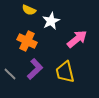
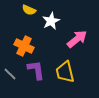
orange cross: moved 3 px left, 5 px down
purple L-shape: moved 1 px right, 1 px down; rotated 55 degrees counterclockwise
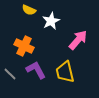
pink arrow: moved 1 px right, 1 px down; rotated 10 degrees counterclockwise
purple L-shape: rotated 20 degrees counterclockwise
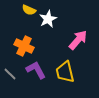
white star: moved 3 px left, 2 px up
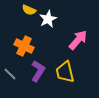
purple L-shape: moved 2 px right, 1 px down; rotated 60 degrees clockwise
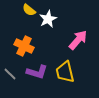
yellow semicircle: rotated 16 degrees clockwise
purple L-shape: moved 1 px left, 1 px down; rotated 75 degrees clockwise
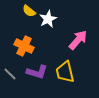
yellow semicircle: moved 1 px down
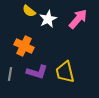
pink arrow: moved 21 px up
gray line: rotated 56 degrees clockwise
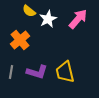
orange cross: moved 4 px left, 6 px up; rotated 24 degrees clockwise
gray line: moved 1 px right, 2 px up
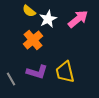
pink arrow: rotated 10 degrees clockwise
orange cross: moved 13 px right
gray line: moved 7 px down; rotated 40 degrees counterclockwise
